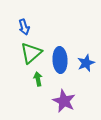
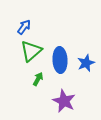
blue arrow: rotated 126 degrees counterclockwise
green triangle: moved 2 px up
green arrow: rotated 40 degrees clockwise
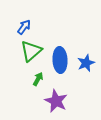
purple star: moved 8 px left
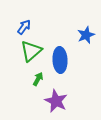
blue star: moved 28 px up
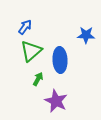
blue arrow: moved 1 px right
blue star: rotated 24 degrees clockwise
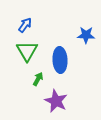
blue arrow: moved 2 px up
green triangle: moved 4 px left; rotated 20 degrees counterclockwise
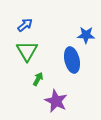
blue arrow: rotated 14 degrees clockwise
blue ellipse: moved 12 px right; rotated 10 degrees counterclockwise
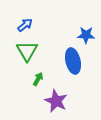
blue ellipse: moved 1 px right, 1 px down
